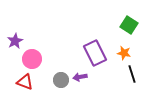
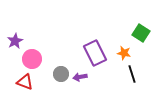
green square: moved 12 px right, 8 px down
gray circle: moved 6 px up
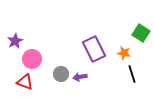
purple rectangle: moved 1 px left, 4 px up
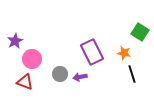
green square: moved 1 px left, 1 px up
purple rectangle: moved 2 px left, 3 px down
gray circle: moved 1 px left
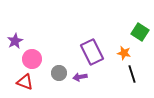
gray circle: moved 1 px left, 1 px up
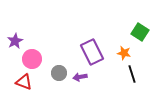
red triangle: moved 1 px left
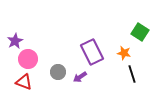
pink circle: moved 4 px left
gray circle: moved 1 px left, 1 px up
purple arrow: rotated 24 degrees counterclockwise
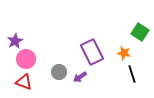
pink circle: moved 2 px left
gray circle: moved 1 px right
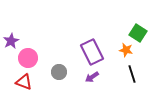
green square: moved 2 px left, 1 px down
purple star: moved 4 px left
orange star: moved 2 px right, 3 px up
pink circle: moved 2 px right, 1 px up
purple arrow: moved 12 px right
